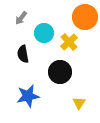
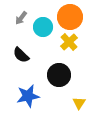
orange circle: moved 15 px left
cyan circle: moved 1 px left, 6 px up
black semicircle: moved 2 px left, 1 px down; rotated 36 degrees counterclockwise
black circle: moved 1 px left, 3 px down
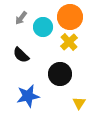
black circle: moved 1 px right, 1 px up
